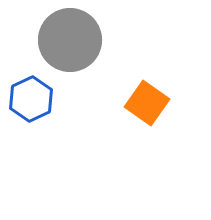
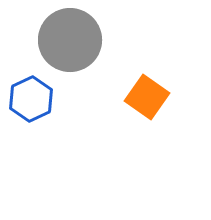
orange square: moved 6 px up
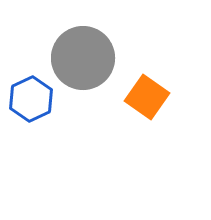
gray circle: moved 13 px right, 18 px down
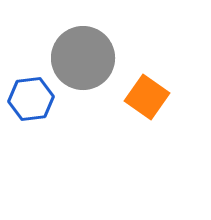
blue hexagon: rotated 18 degrees clockwise
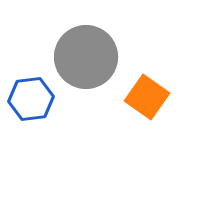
gray circle: moved 3 px right, 1 px up
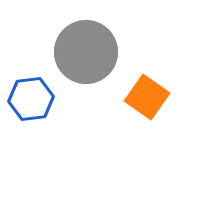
gray circle: moved 5 px up
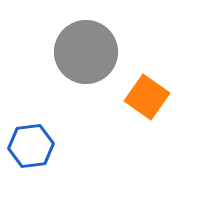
blue hexagon: moved 47 px down
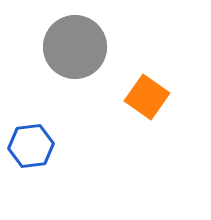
gray circle: moved 11 px left, 5 px up
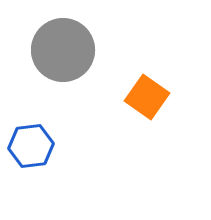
gray circle: moved 12 px left, 3 px down
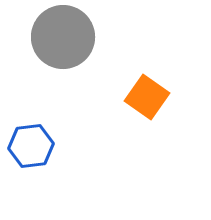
gray circle: moved 13 px up
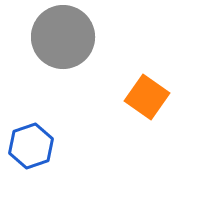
blue hexagon: rotated 12 degrees counterclockwise
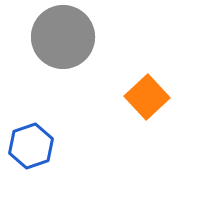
orange square: rotated 12 degrees clockwise
